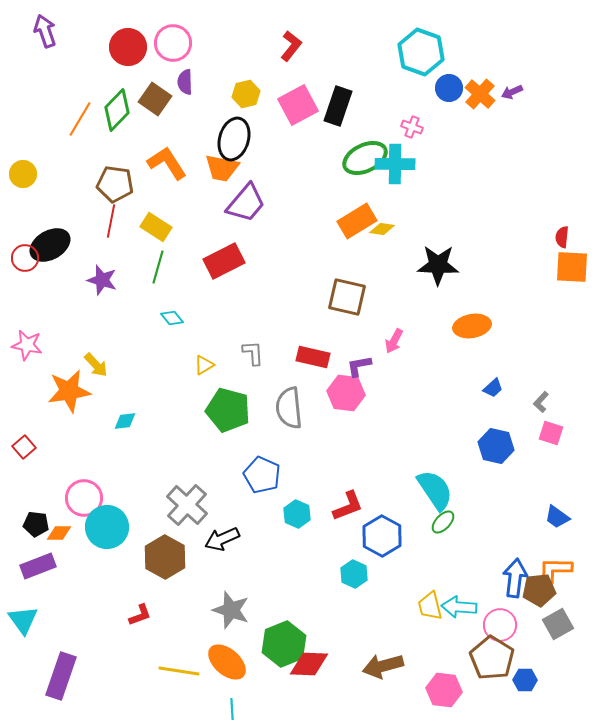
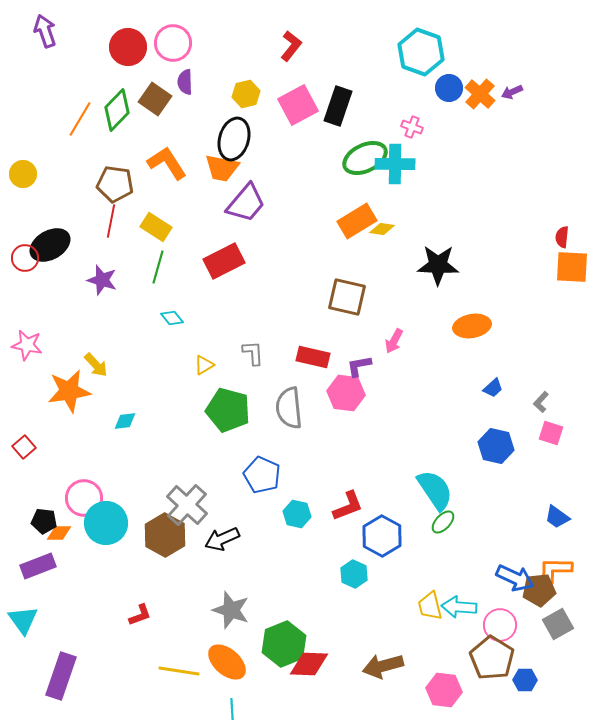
cyan hexagon at (297, 514): rotated 12 degrees counterclockwise
black pentagon at (36, 524): moved 8 px right, 3 px up
cyan circle at (107, 527): moved 1 px left, 4 px up
brown hexagon at (165, 557): moved 22 px up
blue arrow at (515, 578): rotated 108 degrees clockwise
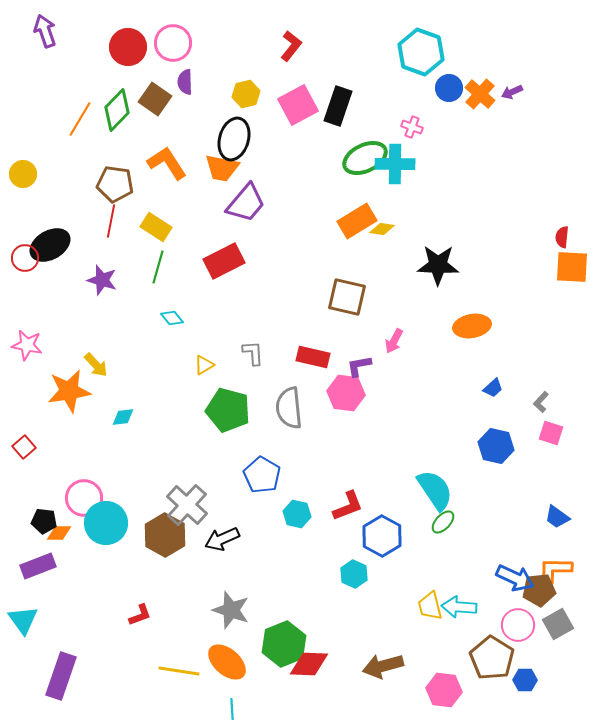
cyan diamond at (125, 421): moved 2 px left, 4 px up
blue pentagon at (262, 475): rotated 6 degrees clockwise
pink circle at (500, 625): moved 18 px right
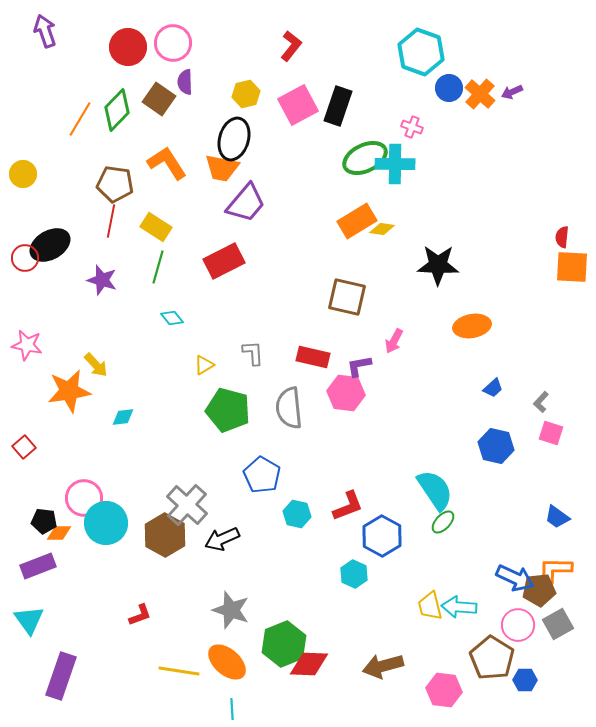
brown square at (155, 99): moved 4 px right
cyan triangle at (23, 620): moved 6 px right
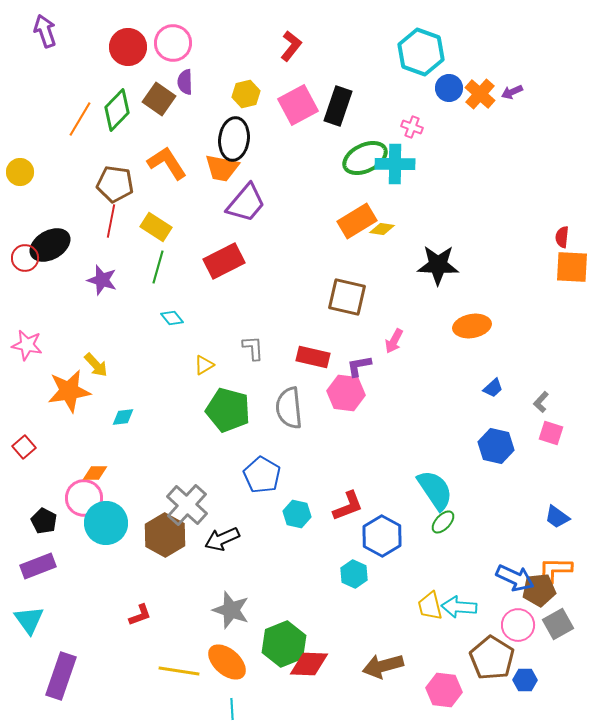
black ellipse at (234, 139): rotated 9 degrees counterclockwise
yellow circle at (23, 174): moved 3 px left, 2 px up
gray L-shape at (253, 353): moved 5 px up
black pentagon at (44, 521): rotated 20 degrees clockwise
orange diamond at (59, 533): moved 36 px right, 60 px up
